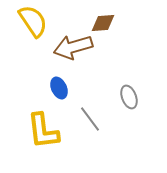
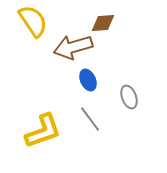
blue ellipse: moved 29 px right, 8 px up
yellow L-shape: rotated 102 degrees counterclockwise
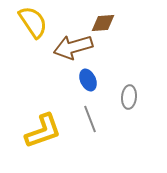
yellow semicircle: moved 1 px down
gray ellipse: rotated 25 degrees clockwise
gray line: rotated 16 degrees clockwise
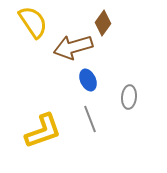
brown diamond: rotated 50 degrees counterclockwise
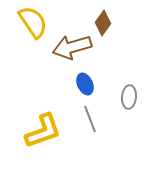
brown arrow: moved 1 px left
blue ellipse: moved 3 px left, 4 px down
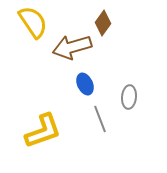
gray line: moved 10 px right
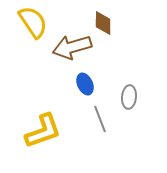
brown diamond: rotated 35 degrees counterclockwise
